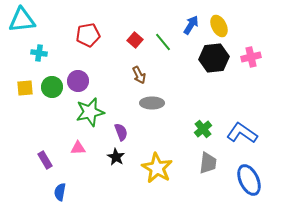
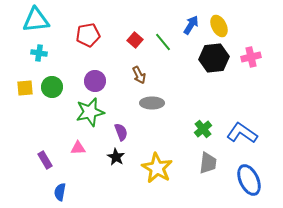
cyan triangle: moved 14 px right
purple circle: moved 17 px right
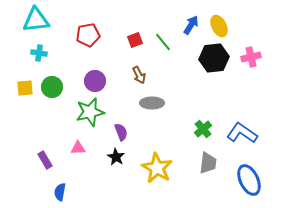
red square: rotated 28 degrees clockwise
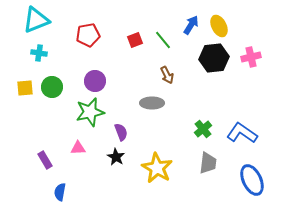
cyan triangle: rotated 16 degrees counterclockwise
green line: moved 2 px up
brown arrow: moved 28 px right
blue ellipse: moved 3 px right
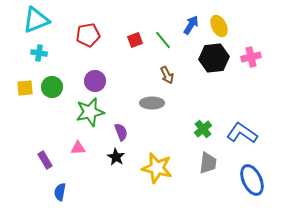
yellow star: rotated 16 degrees counterclockwise
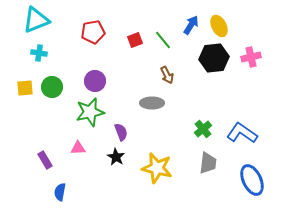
red pentagon: moved 5 px right, 3 px up
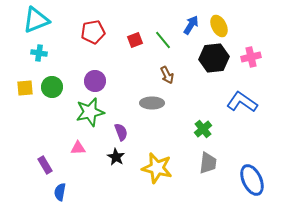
blue L-shape: moved 31 px up
purple rectangle: moved 5 px down
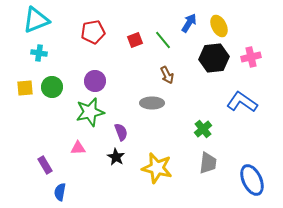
blue arrow: moved 2 px left, 2 px up
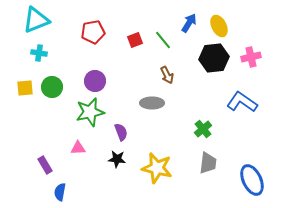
black star: moved 1 px right, 2 px down; rotated 24 degrees counterclockwise
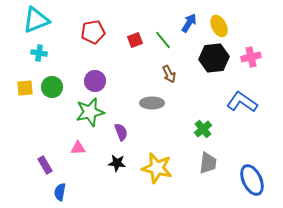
brown arrow: moved 2 px right, 1 px up
black star: moved 4 px down
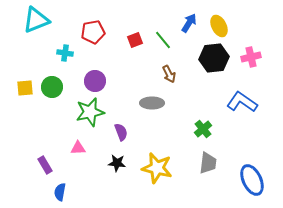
cyan cross: moved 26 px right
